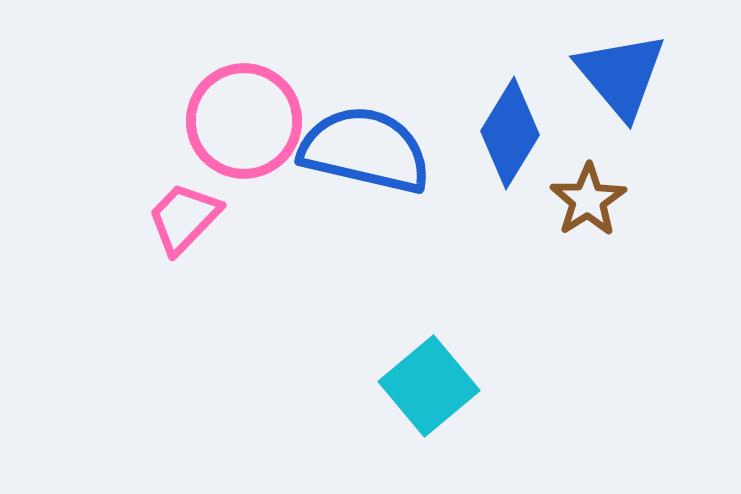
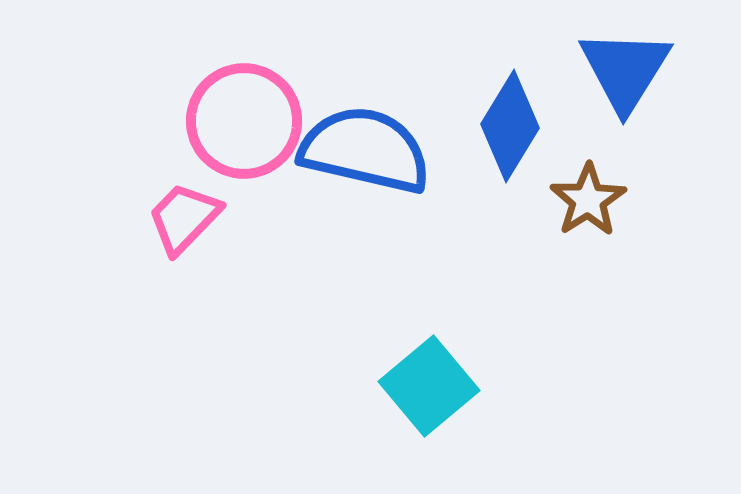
blue triangle: moved 4 px right, 5 px up; rotated 12 degrees clockwise
blue diamond: moved 7 px up
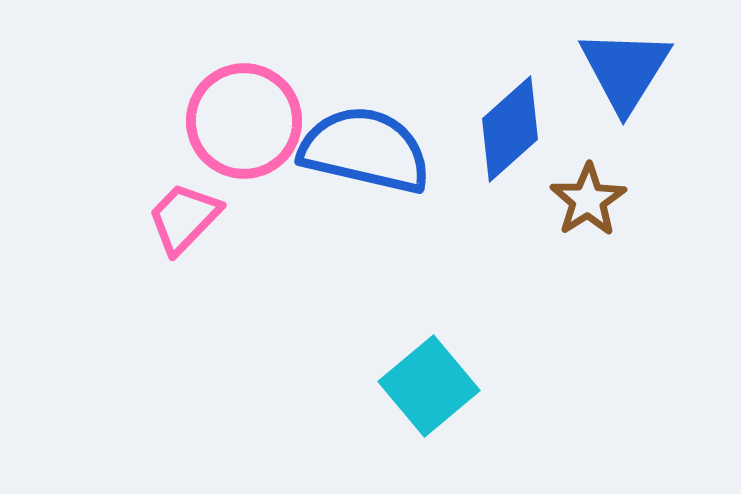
blue diamond: moved 3 px down; rotated 17 degrees clockwise
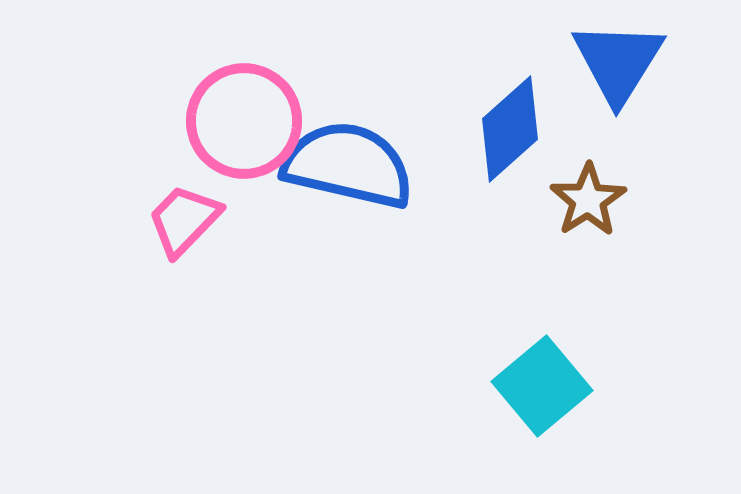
blue triangle: moved 7 px left, 8 px up
blue semicircle: moved 17 px left, 15 px down
pink trapezoid: moved 2 px down
cyan square: moved 113 px right
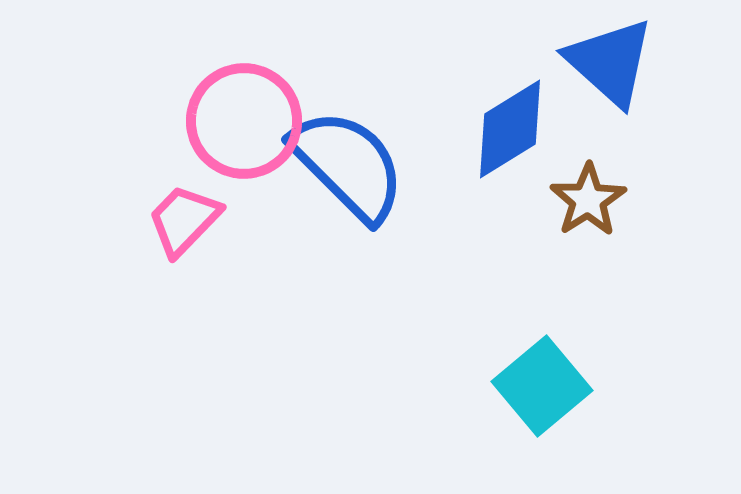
blue triangle: moved 8 px left; rotated 20 degrees counterclockwise
blue diamond: rotated 10 degrees clockwise
blue semicircle: rotated 32 degrees clockwise
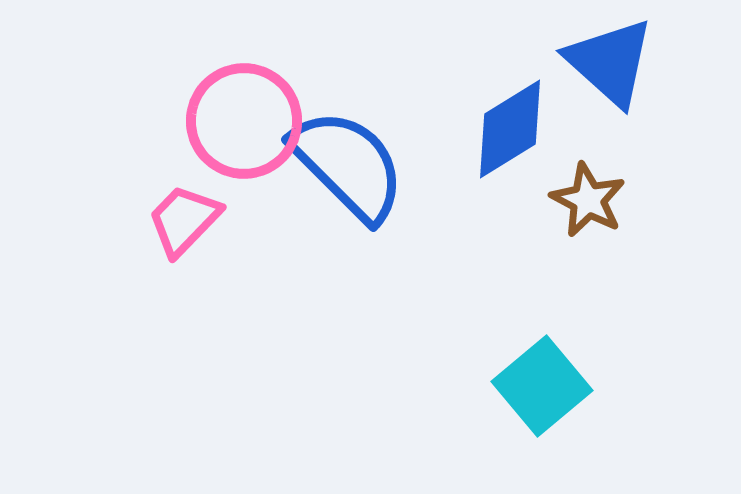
brown star: rotated 12 degrees counterclockwise
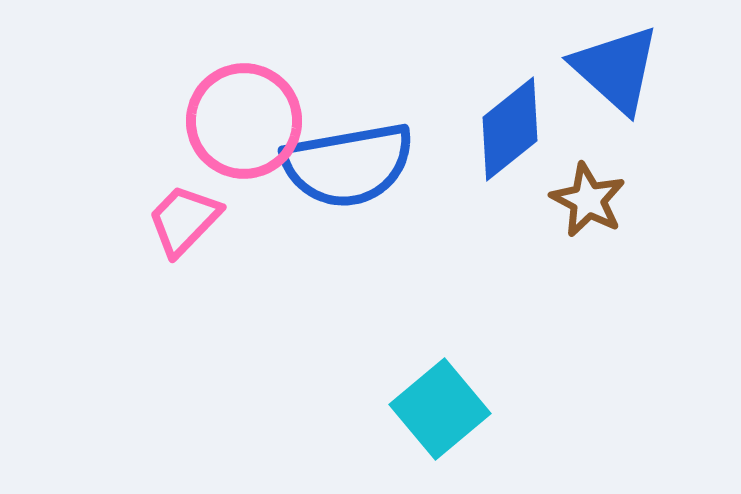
blue triangle: moved 6 px right, 7 px down
blue diamond: rotated 7 degrees counterclockwise
blue semicircle: rotated 125 degrees clockwise
cyan square: moved 102 px left, 23 px down
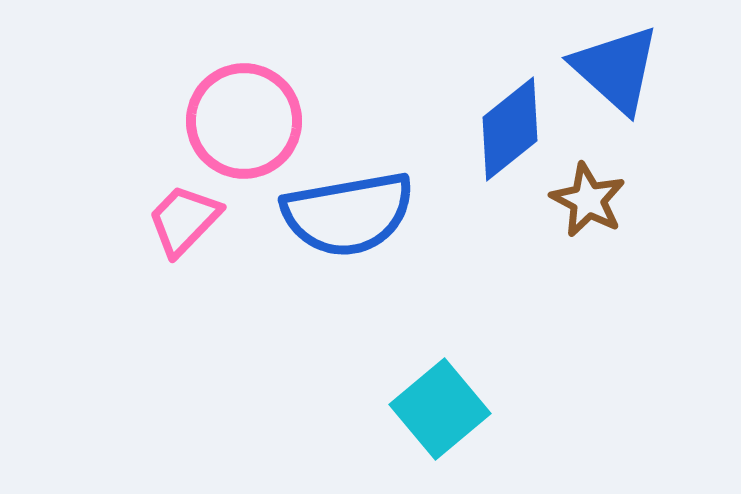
blue semicircle: moved 49 px down
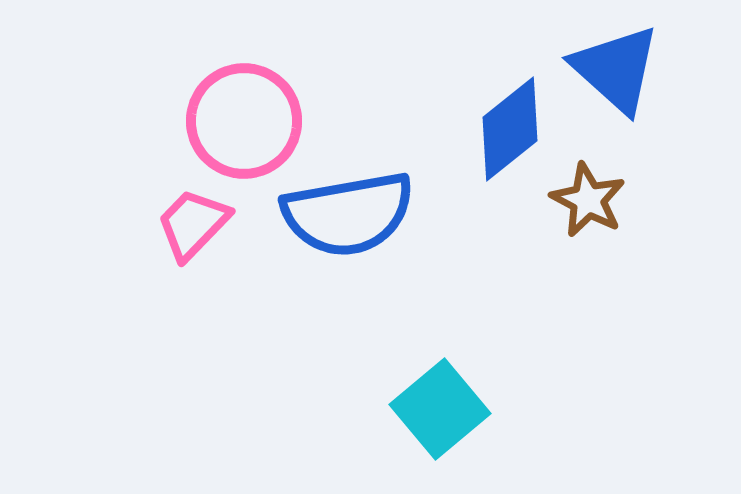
pink trapezoid: moved 9 px right, 4 px down
